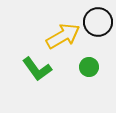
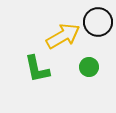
green L-shape: rotated 24 degrees clockwise
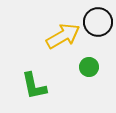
green L-shape: moved 3 px left, 17 px down
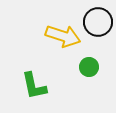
yellow arrow: rotated 48 degrees clockwise
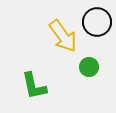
black circle: moved 1 px left
yellow arrow: rotated 36 degrees clockwise
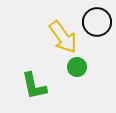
yellow arrow: moved 1 px down
green circle: moved 12 px left
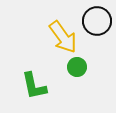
black circle: moved 1 px up
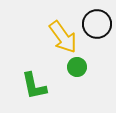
black circle: moved 3 px down
